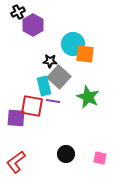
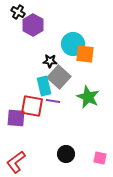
black cross: rotated 32 degrees counterclockwise
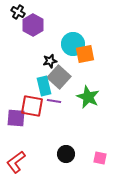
orange square: rotated 18 degrees counterclockwise
black star: rotated 16 degrees counterclockwise
purple line: moved 1 px right
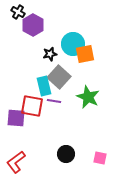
black star: moved 7 px up
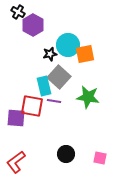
cyan circle: moved 5 px left, 1 px down
green star: rotated 15 degrees counterclockwise
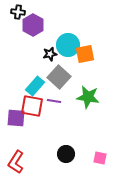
black cross: rotated 24 degrees counterclockwise
cyan rectangle: moved 9 px left; rotated 54 degrees clockwise
red L-shape: rotated 20 degrees counterclockwise
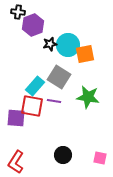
purple hexagon: rotated 10 degrees clockwise
black star: moved 10 px up
gray square: rotated 10 degrees counterclockwise
black circle: moved 3 px left, 1 px down
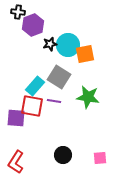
pink square: rotated 16 degrees counterclockwise
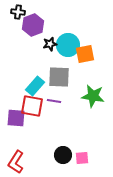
gray square: rotated 30 degrees counterclockwise
green star: moved 5 px right, 1 px up
pink square: moved 18 px left
